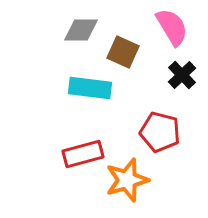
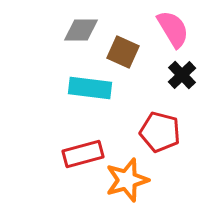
pink semicircle: moved 1 px right, 2 px down
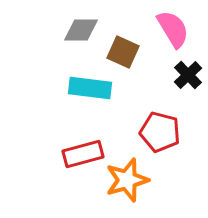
black cross: moved 6 px right
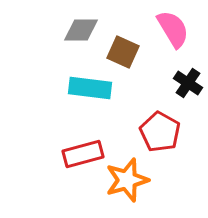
black cross: moved 8 px down; rotated 12 degrees counterclockwise
red pentagon: rotated 15 degrees clockwise
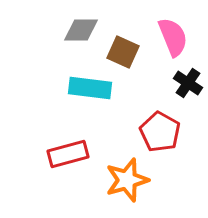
pink semicircle: moved 8 px down; rotated 9 degrees clockwise
red rectangle: moved 15 px left
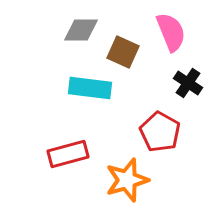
pink semicircle: moved 2 px left, 5 px up
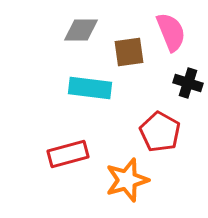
brown square: moved 6 px right; rotated 32 degrees counterclockwise
black cross: rotated 16 degrees counterclockwise
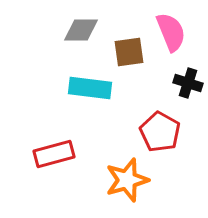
red rectangle: moved 14 px left
